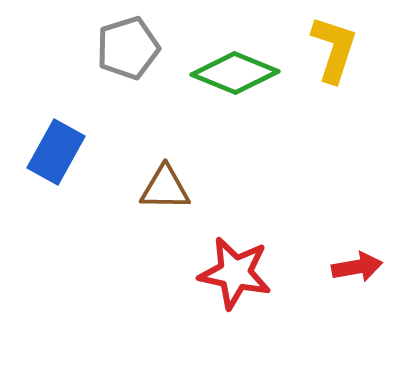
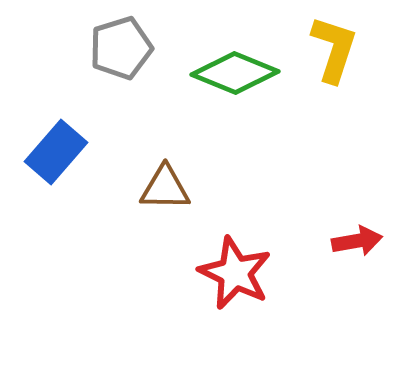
gray pentagon: moved 7 px left
blue rectangle: rotated 12 degrees clockwise
red arrow: moved 26 px up
red star: rotated 14 degrees clockwise
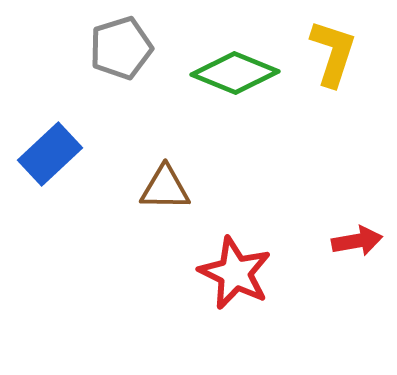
yellow L-shape: moved 1 px left, 4 px down
blue rectangle: moved 6 px left, 2 px down; rotated 6 degrees clockwise
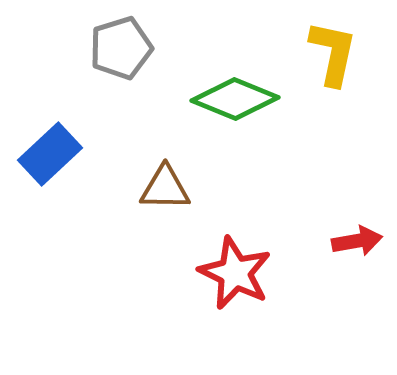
yellow L-shape: rotated 6 degrees counterclockwise
green diamond: moved 26 px down
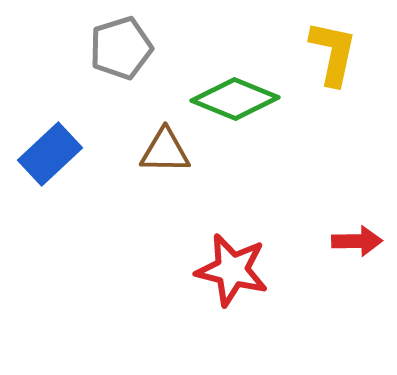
brown triangle: moved 37 px up
red arrow: rotated 9 degrees clockwise
red star: moved 3 px left, 3 px up; rotated 12 degrees counterclockwise
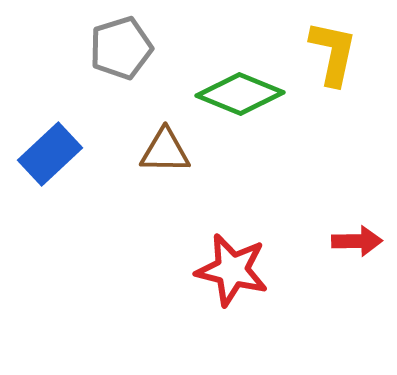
green diamond: moved 5 px right, 5 px up
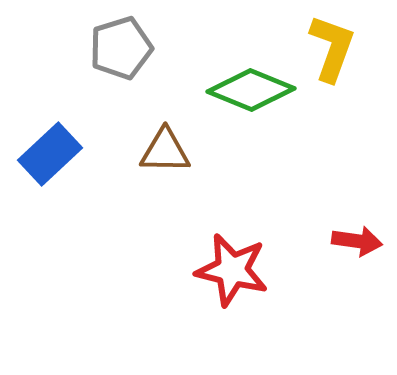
yellow L-shape: moved 1 px left, 5 px up; rotated 8 degrees clockwise
green diamond: moved 11 px right, 4 px up
red arrow: rotated 9 degrees clockwise
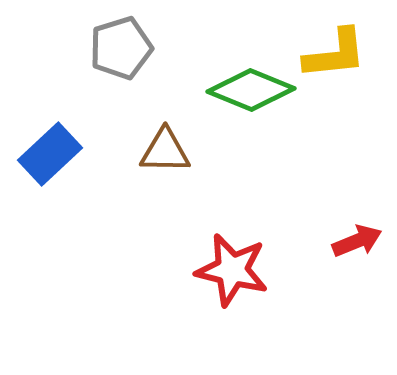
yellow L-shape: moved 3 px right, 6 px down; rotated 64 degrees clockwise
red arrow: rotated 30 degrees counterclockwise
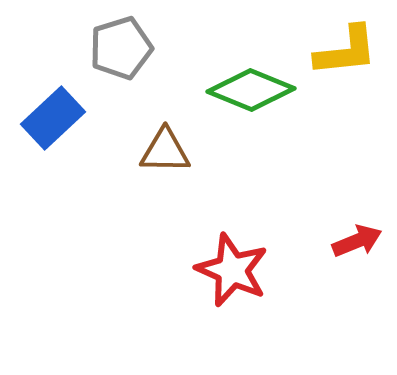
yellow L-shape: moved 11 px right, 3 px up
blue rectangle: moved 3 px right, 36 px up
red star: rotated 10 degrees clockwise
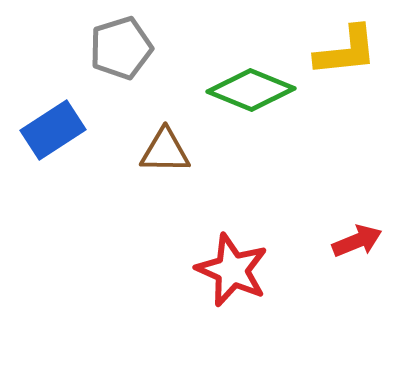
blue rectangle: moved 12 px down; rotated 10 degrees clockwise
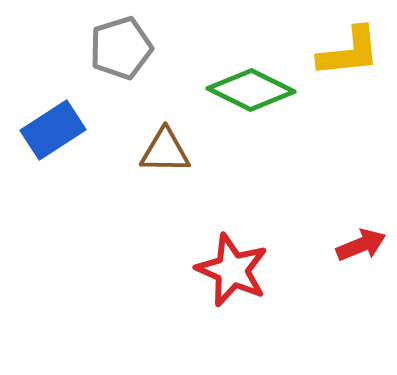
yellow L-shape: moved 3 px right, 1 px down
green diamond: rotated 4 degrees clockwise
red arrow: moved 4 px right, 4 px down
